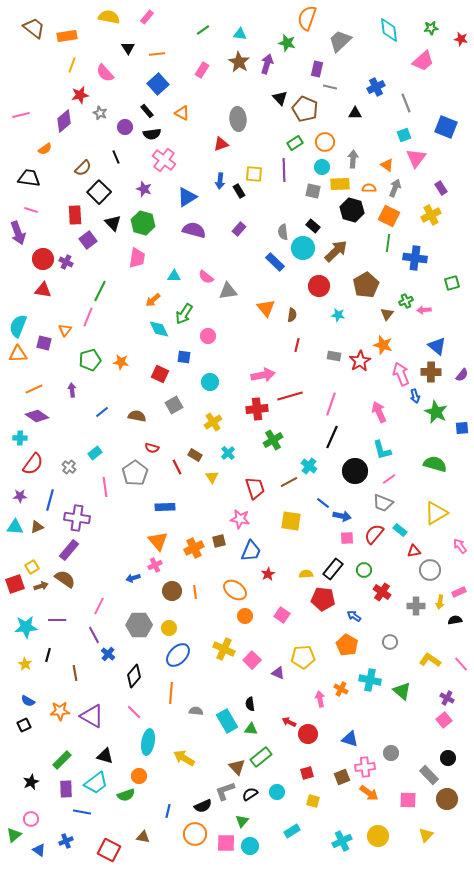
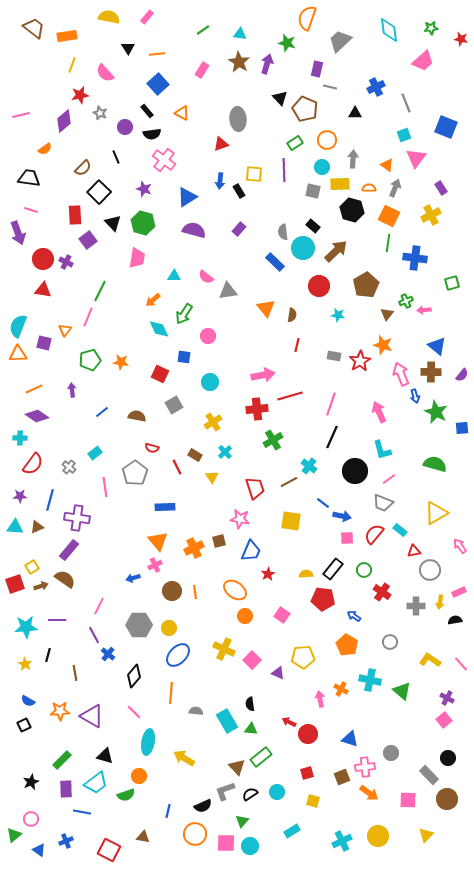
orange circle at (325, 142): moved 2 px right, 2 px up
cyan cross at (228, 453): moved 3 px left, 1 px up
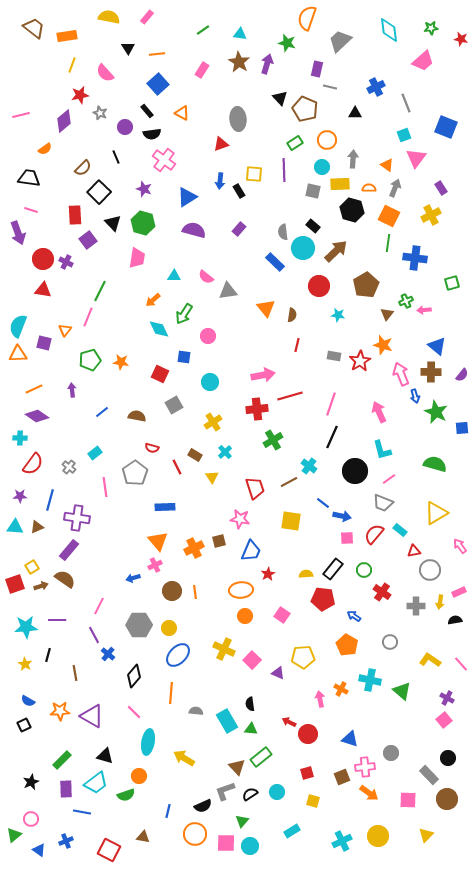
orange ellipse at (235, 590): moved 6 px right; rotated 40 degrees counterclockwise
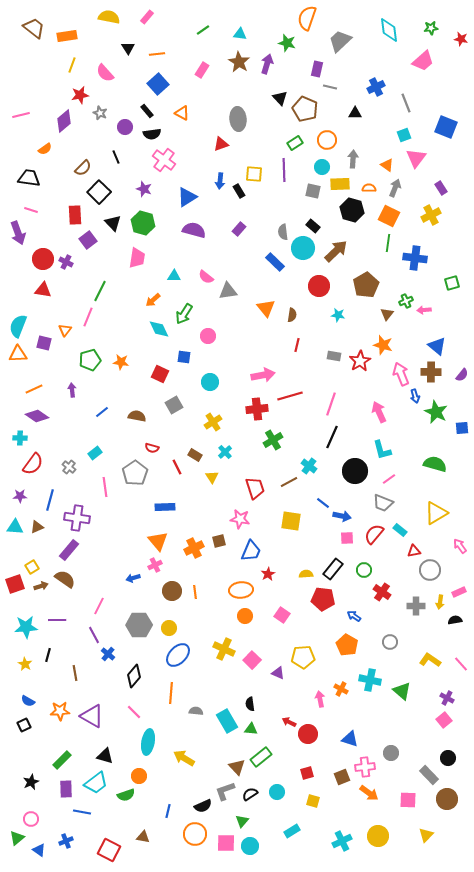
green triangle at (14, 835): moved 3 px right, 3 px down
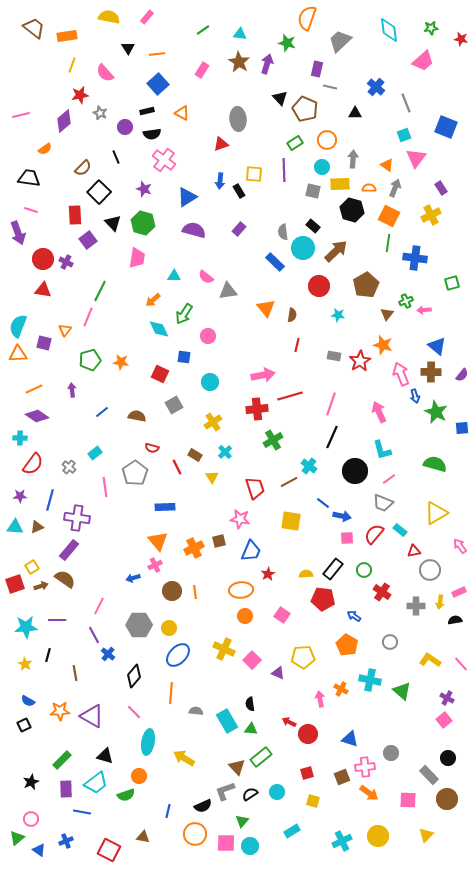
blue cross at (376, 87): rotated 24 degrees counterclockwise
black rectangle at (147, 111): rotated 64 degrees counterclockwise
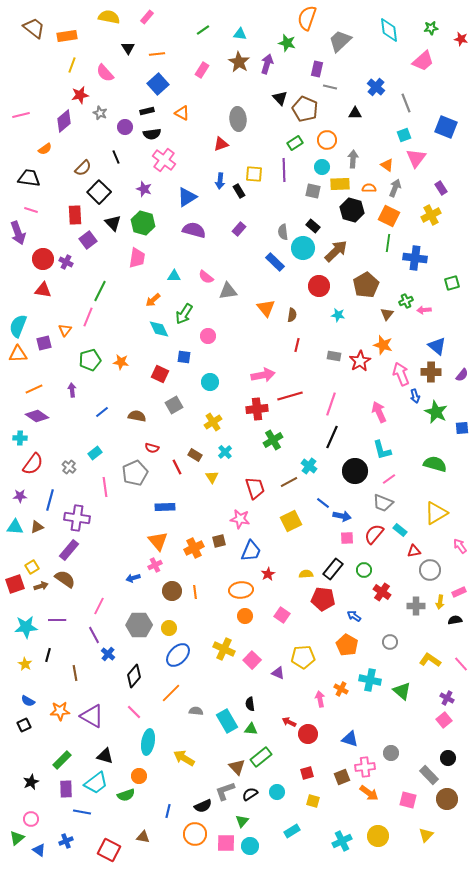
purple square at (44, 343): rotated 28 degrees counterclockwise
gray pentagon at (135, 473): rotated 10 degrees clockwise
yellow square at (291, 521): rotated 35 degrees counterclockwise
orange line at (171, 693): rotated 40 degrees clockwise
pink square at (408, 800): rotated 12 degrees clockwise
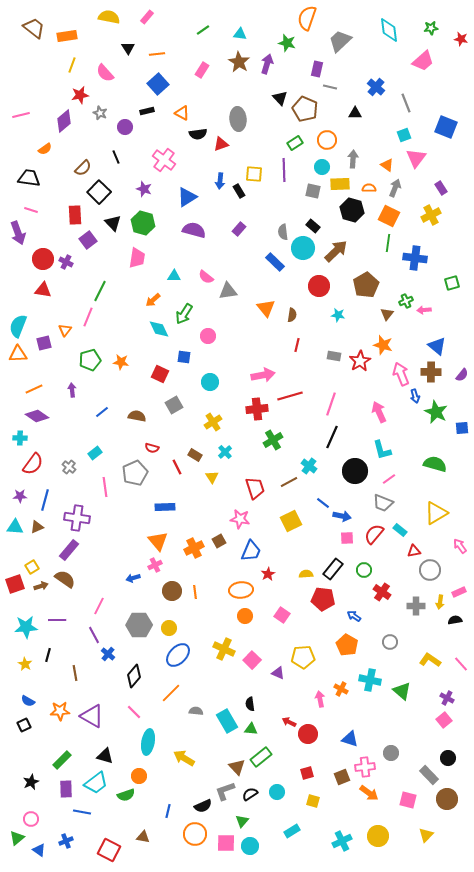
black semicircle at (152, 134): moved 46 px right
blue line at (50, 500): moved 5 px left
brown square at (219, 541): rotated 16 degrees counterclockwise
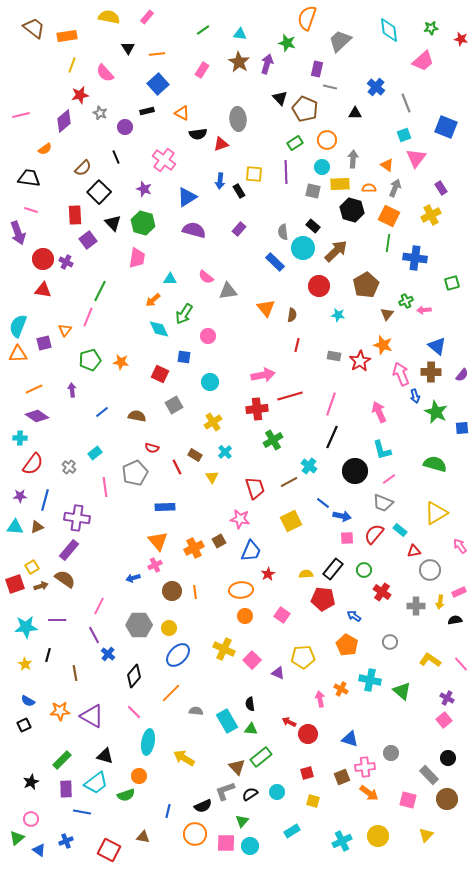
purple line at (284, 170): moved 2 px right, 2 px down
cyan triangle at (174, 276): moved 4 px left, 3 px down
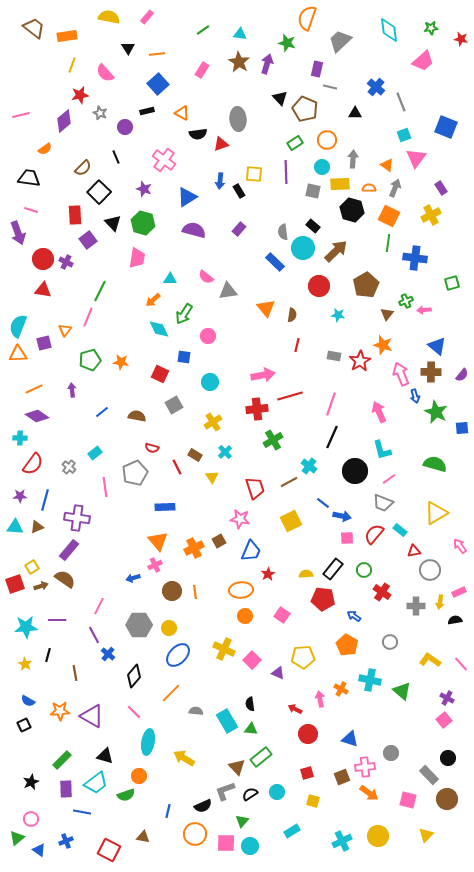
gray line at (406, 103): moved 5 px left, 1 px up
red arrow at (289, 722): moved 6 px right, 13 px up
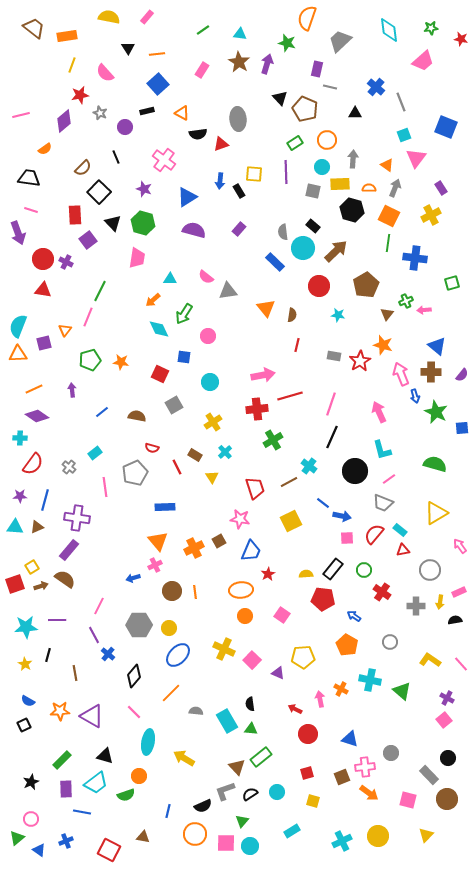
red triangle at (414, 551): moved 11 px left, 1 px up
